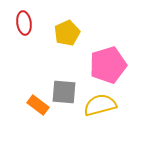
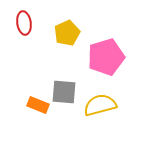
pink pentagon: moved 2 px left, 8 px up
orange rectangle: rotated 15 degrees counterclockwise
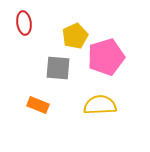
yellow pentagon: moved 8 px right, 3 px down
gray square: moved 6 px left, 24 px up
yellow semicircle: rotated 12 degrees clockwise
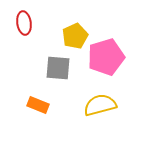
yellow semicircle: rotated 12 degrees counterclockwise
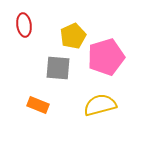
red ellipse: moved 2 px down
yellow pentagon: moved 2 px left
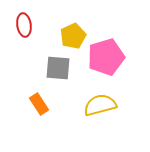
orange rectangle: moved 1 px right, 1 px up; rotated 35 degrees clockwise
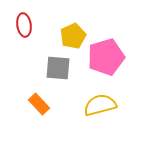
orange rectangle: rotated 10 degrees counterclockwise
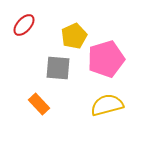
red ellipse: rotated 50 degrees clockwise
yellow pentagon: moved 1 px right
pink pentagon: moved 2 px down
yellow semicircle: moved 7 px right
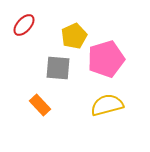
orange rectangle: moved 1 px right, 1 px down
